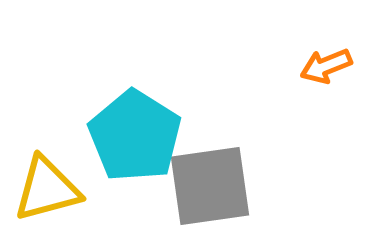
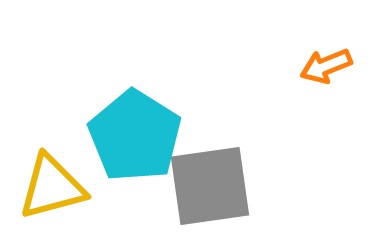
yellow triangle: moved 5 px right, 2 px up
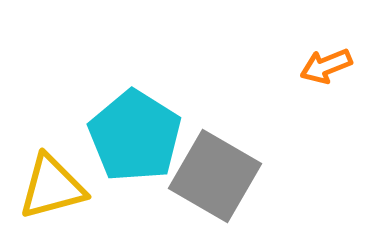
gray square: moved 5 px right, 10 px up; rotated 38 degrees clockwise
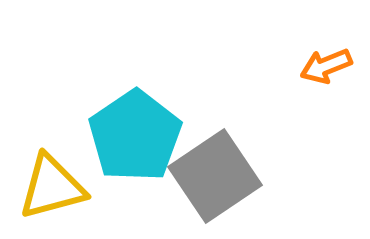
cyan pentagon: rotated 6 degrees clockwise
gray square: rotated 26 degrees clockwise
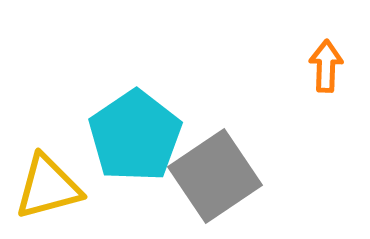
orange arrow: rotated 114 degrees clockwise
yellow triangle: moved 4 px left
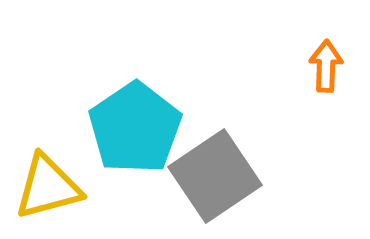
cyan pentagon: moved 8 px up
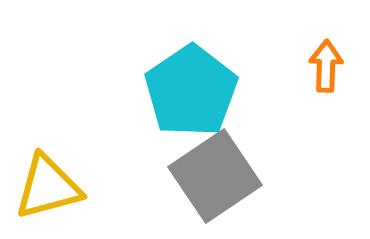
cyan pentagon: moved 56 px right, 37 px up
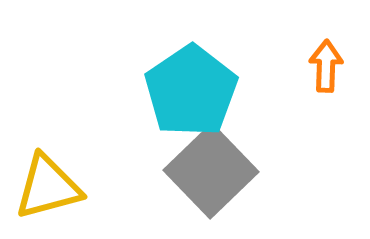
gray square: moved 4 px left, 5 px up; rotated 10 degrees counterclockwise
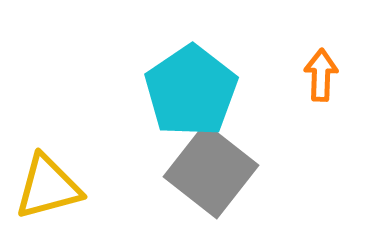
orange arrow: moved 5 px left, 9 px down
gray square: rotated 8 degrees counterclockwise
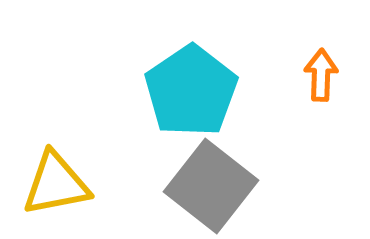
gray square: moved 15 px down
yellow triangle: moved 8 px right, 3 px up; rotated 4 degrees clockwise
